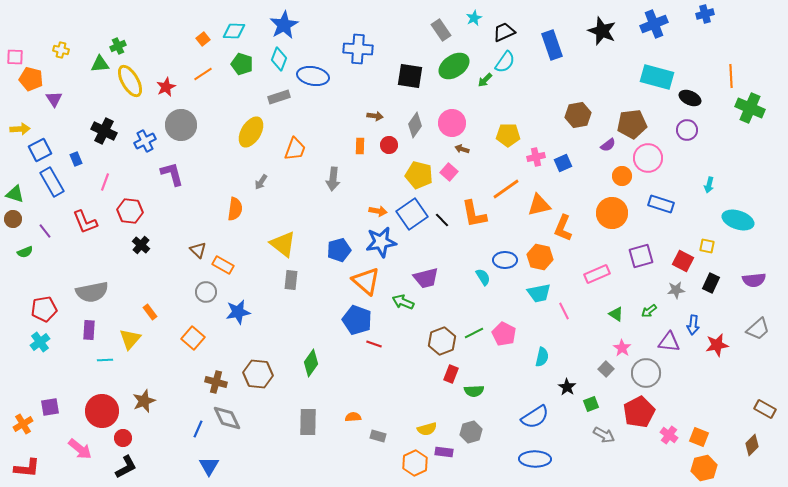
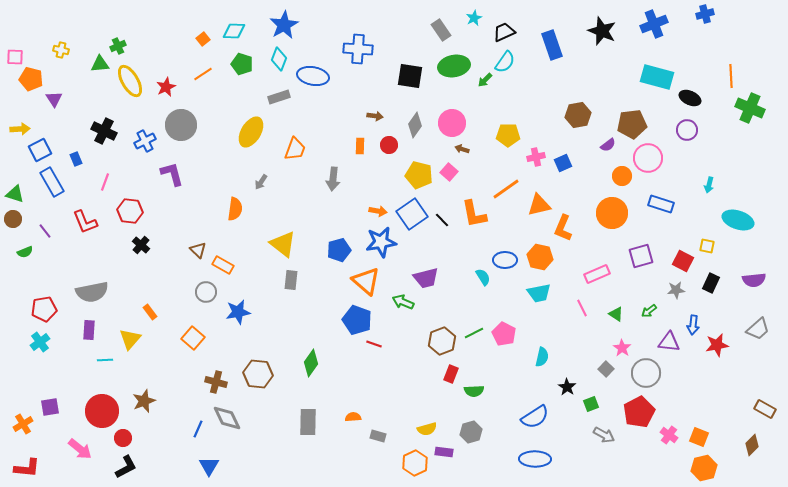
green ellipse at (454, 66): rotated 24 degrees clockwise
pink line at (564, 311): moved 18 px right, 3 px up
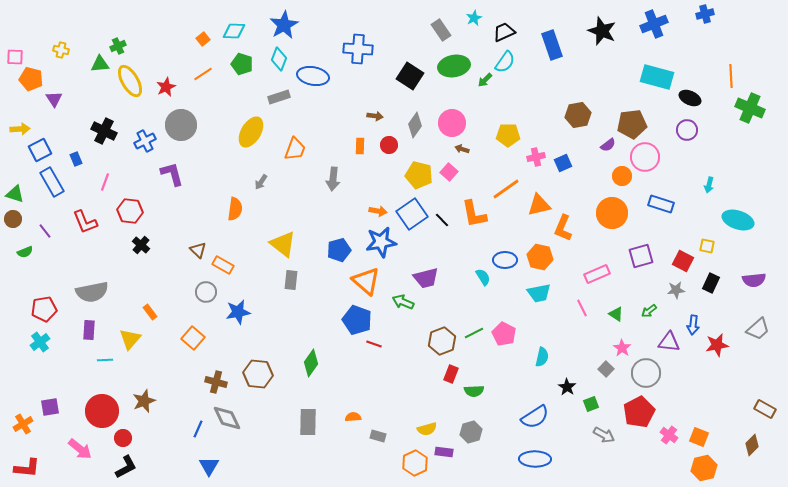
black square at (410, 76): rotated 24 degrees clockwise
pink circle at (648, 158): moved 3 px left, 1 px up
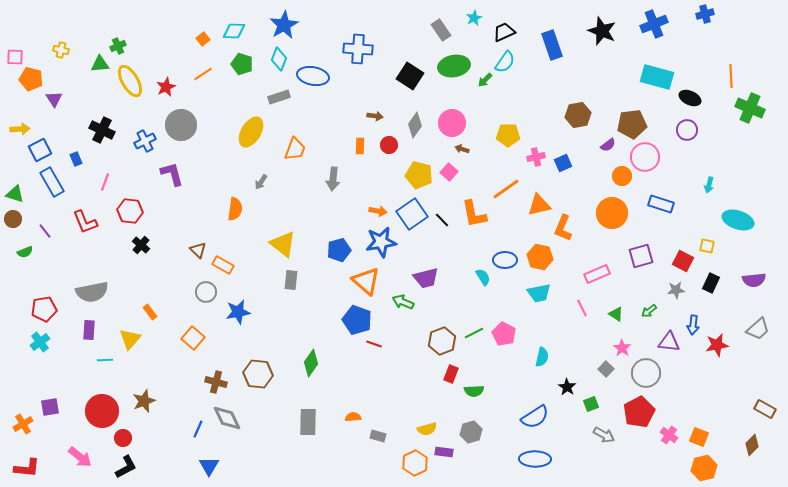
black cross at (104, 131): moved 2 px left, 1 px up
pink arrow at (80, 449): moved 8 px down
